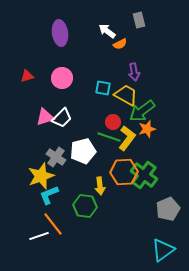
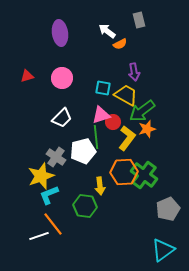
pink triangle: moved 56 px right, 2 px up
green line: moved 13 px left; rotated 65 degrees clockwise
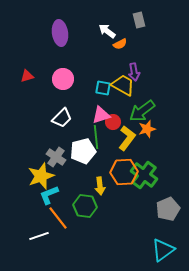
pink circle: moved 1 px right, 1 px down
yellow trapezoid: moved 3 px left, 10 px up
orange line: moved 5 px right, 6 px up
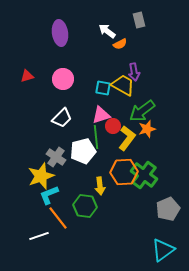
red circle: moved 4 px down
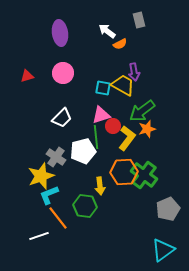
pink circle: moved 6 px up
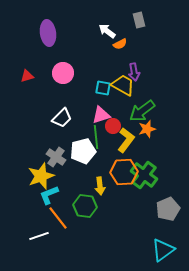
purple ellipse: moved 12 px left
yellow L-shape: moved 1 px left, 2 px down
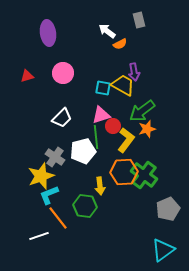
gray cross: moved 1 px left
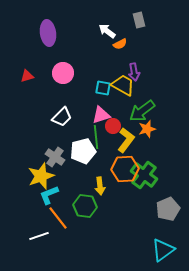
white trapezoid: moved 1 px up
orange hexagon: moved 1 px right, 3 px up
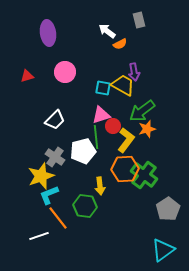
pink circle: moved 2 px right, 1 px up
white trapezoid: moved 7 px left, 3 px down
gray pentagon: rotated 10 degrees counterclockwise
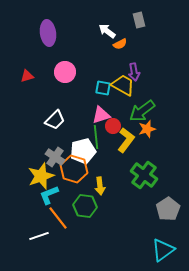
orange hexagon: moved 51 px left; rotated 20 degrees clockwise
